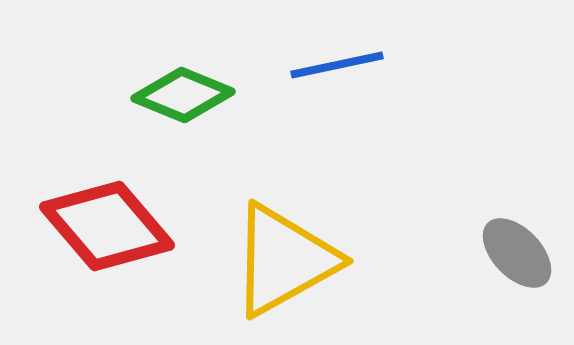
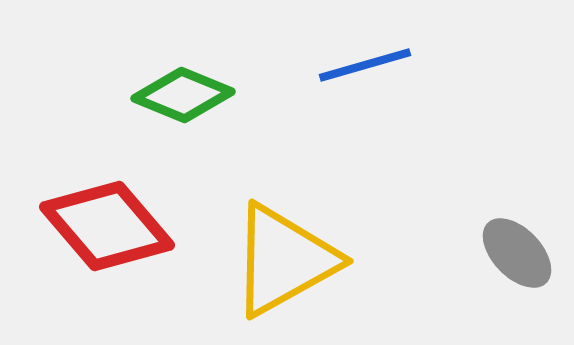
blue line: moved 28 px right; rotated 4 degrees counterclockwise
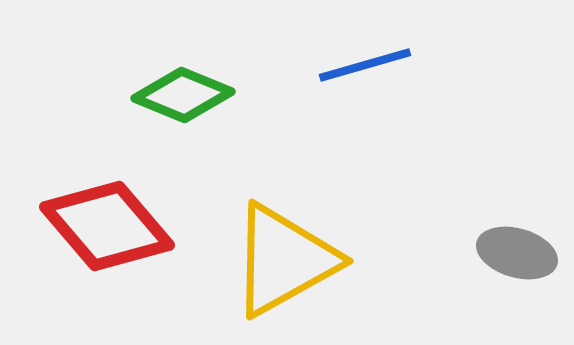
gray ellipse: rotated 30 degrees counterclockwise
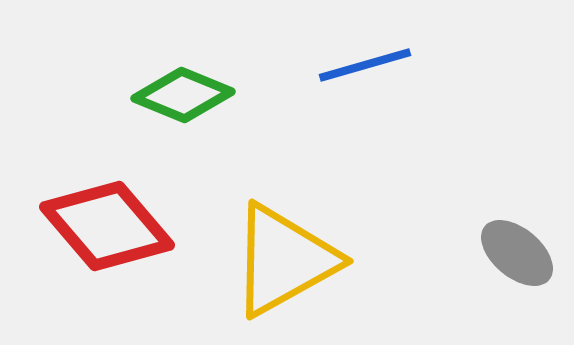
gray ellipse: rotated 24 degrees clockwise
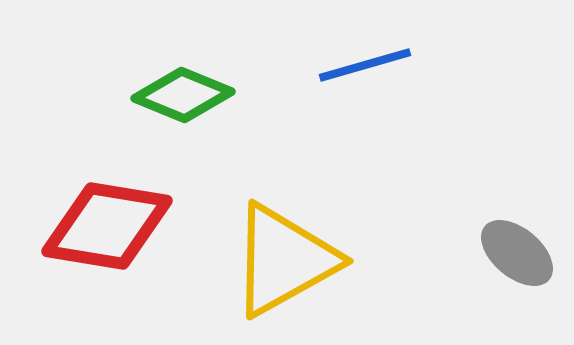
red diamond: rotated 40 degrees counterclockwise
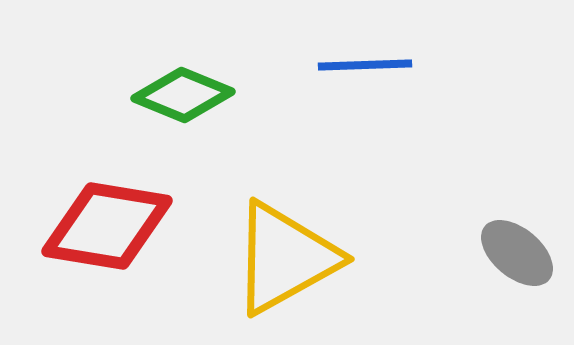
blue line: rotated 14 degrees clockwise
yellow triangle: moved 1 px right, 2 px up
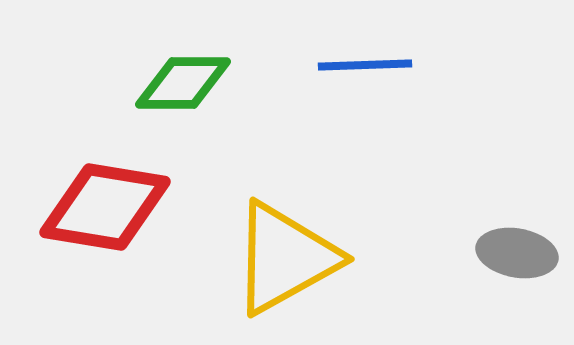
green diamond: moved 12 px up; rotated 22 degrees counterclockwise
red diamond: moved 2 px left, 19 px up
gray ellipse: rotated 30 degrees counterclockwise
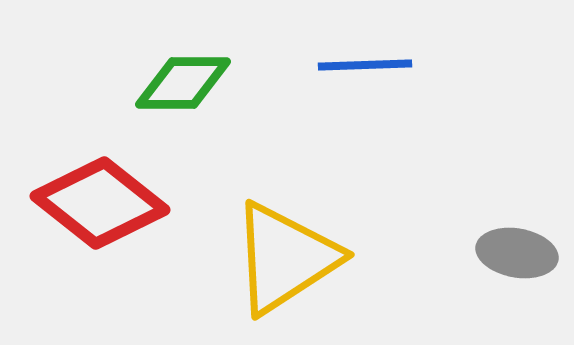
red diamond: moved 5 px left, 4 px up; rotated 29 degrees clockwise
yellow triangle: rotated 4 degrees counterclockwise
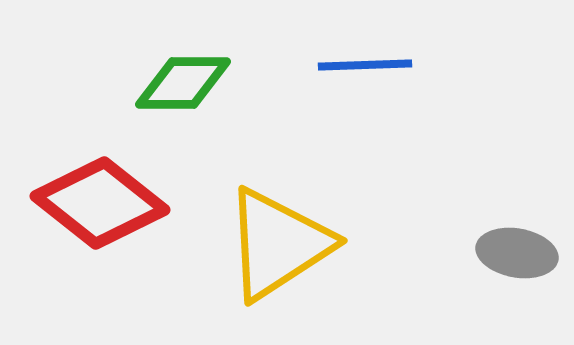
yellow triangle: moved 7 px left, 14 px up
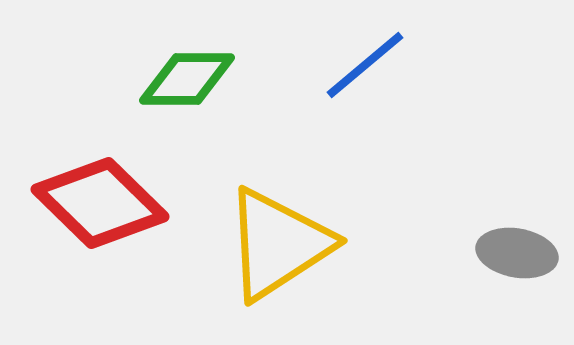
blue line: rotated 38 degrees counterclockwise
green diamond: moved 4 px right, 4 px up
red diamond: rotated 6 degrees clockwise
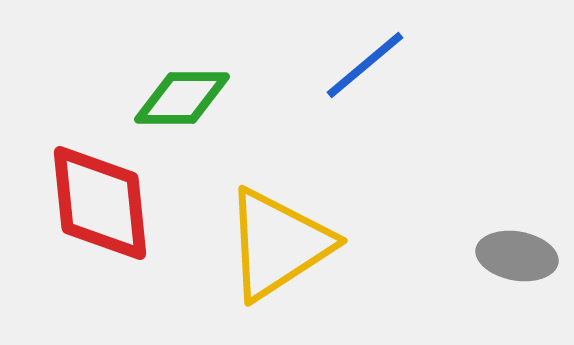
green diamond: moved 5 px left, 19 px down
red diamond: rotated 40 degrees clockwise
gray ellipse: moved 3 px down
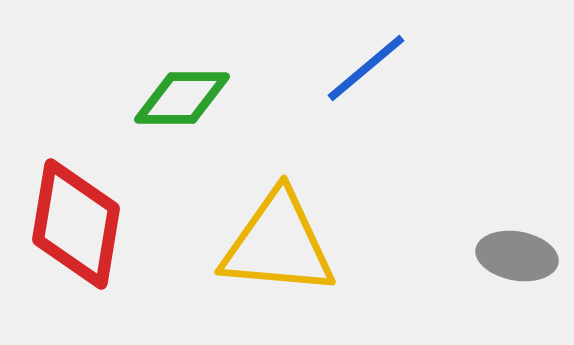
blue line: moved 1 px right, 3 px down
red diamond: moved 24 px left, 21 px down; rotated 15 degrees clockwise
yellow triangle: rotated 38 degrees clockwise
